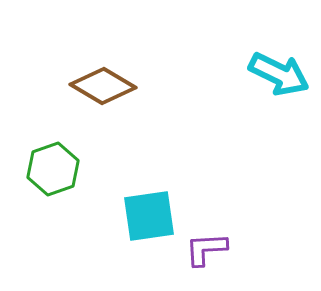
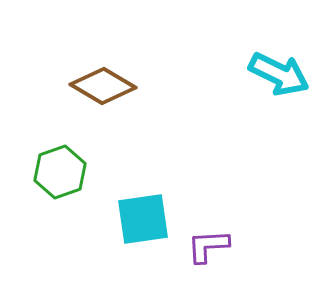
green hexagon: moved 7 px right, 3 px down
cyan square: moved 6 px left, 3 px down
purple L-shape: moved 2 px right, 3 px up
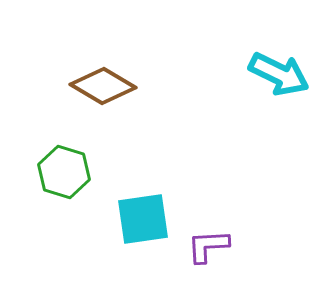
green hexagon: moved 4 px right; rotated 24 degrees counterclockwise
